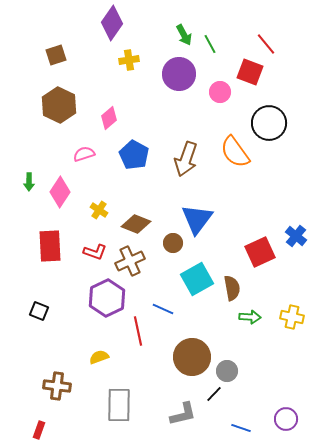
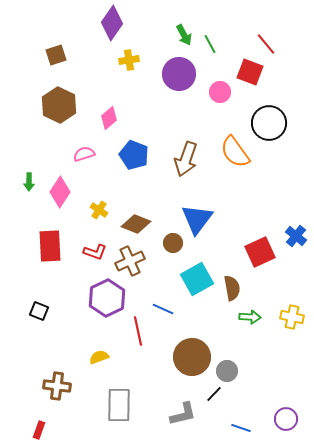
blue pentagon at (134, 155): rotated 8 degrees counterclockwise
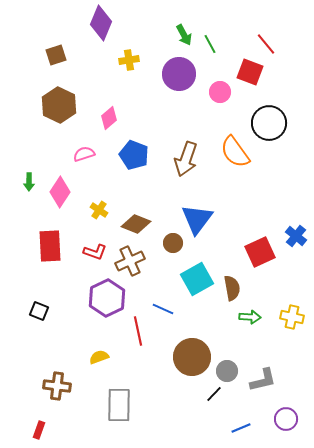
purple diamond at (112, 23): moved 11 px left; rotated 12 degrees counterclockwise
gray L-shape at (183, 414): moved 80 px right, 34 px up
blue line at (241, 428): rotated 42 degrees counterclockwise
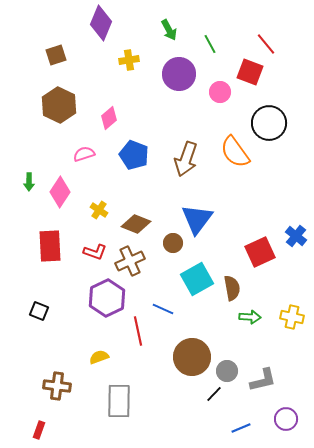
green arrow at (184, 35): moved 15 px left, 5 px up
gray rectangle at (119, 405): moved 4 px up
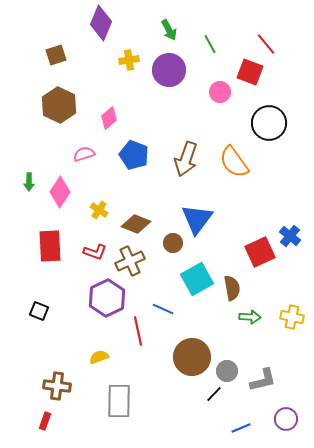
purple circle at (179, 74): moved 10 px left, 4 px up
orange semicircle at (235, 152): moved 1 px left, 10 px down
blue cross at (296, 236): moved 6 px left
red rectangle at (39, 430): moved 6 px right, 9 px up
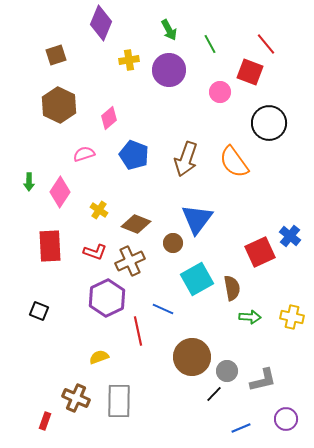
brown cross at (57, 386): moved 19 px right, 12 px down; rotated 16 degrees clockwise
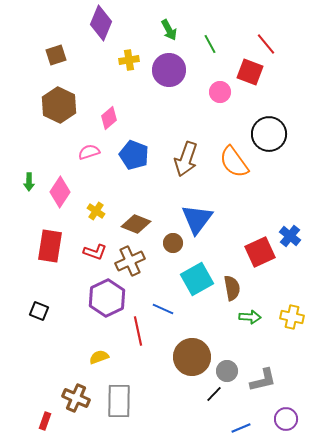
black circle at (269, 123): moved 11 px down
pink semicircle at (84, 154): moved 5 px right, 2 px up
yellow cross at (99, 210): moved 3 px left, 1 px down
red rectangle at (50, 246): rotated 12 degrees clockwise
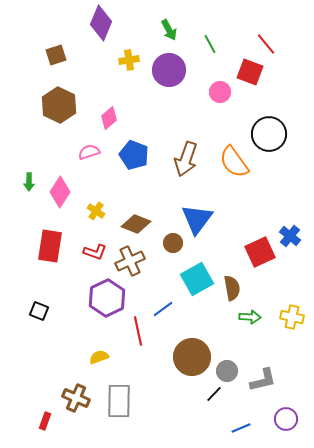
blue line at (163, 309): rotated 60 degrees counterclockwise
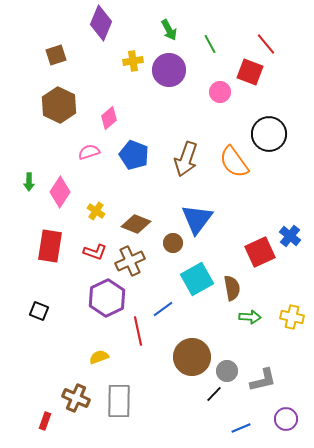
yellow cross at (129, 60): moved 4 px right, 1 px down
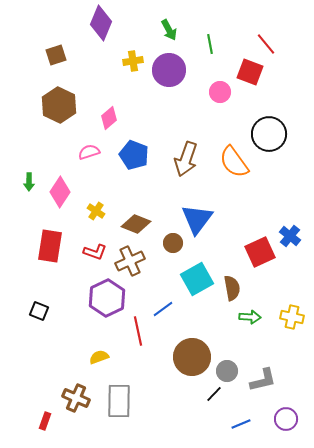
green line at (210, 44): rotated 18 degrees clockwise
blue line at (241, 428): moved 4 px up
